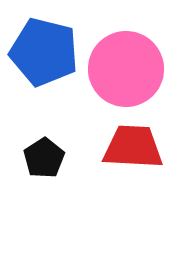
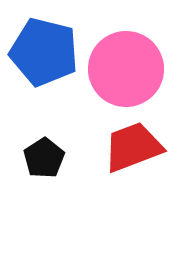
red trapezoid: rotated 24 degrees counterclockwise
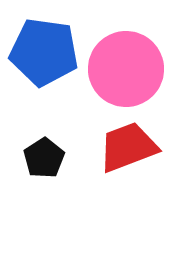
blue pentagon: rotated 6 degrees counterclockwise
red trapezoid: moved 5 px left
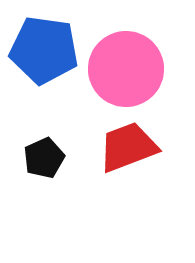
blue pentagon: moved 2 px up
black pentagon: rotated 9 degrees clockwise
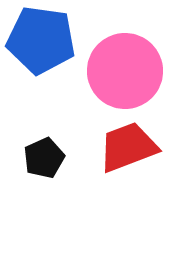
blue pentagon: moved 3 px left, 10 px up
pink circle: moved 1 px left, 2 px down
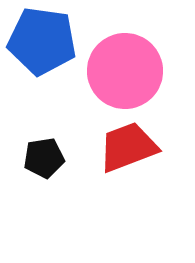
blue pentagon: moved 1 px right, 1 px down
black pentagon: rotated 15 degrees clockwise
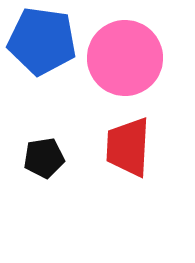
pink circle: moved 13 px up
red trapezoid: rotated 66 degrees counterclockwise
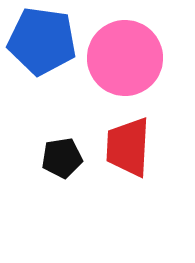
black pentagon: moved 18 px right
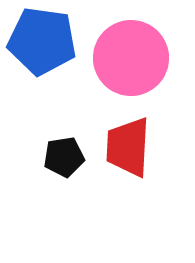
pink circle: moved 6 px right
black pentagon: moved 2 px right, 1 px up
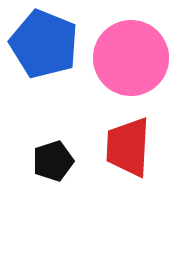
blue pentagon: moved 2 px right, 3 px down; rotated 14 degrees clockwise
black pentagon: moved 11 px left, 4 px down; rotated 9 degrees counterclockwise
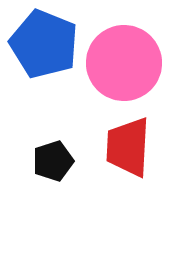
pink circle: moved 7 px left, 5 px down
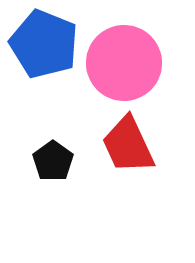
red trapezoid: moved 2 px up; rotated 28 degrees counterclockwise
black pentagon: rotated 18 degrees counterclockwise
